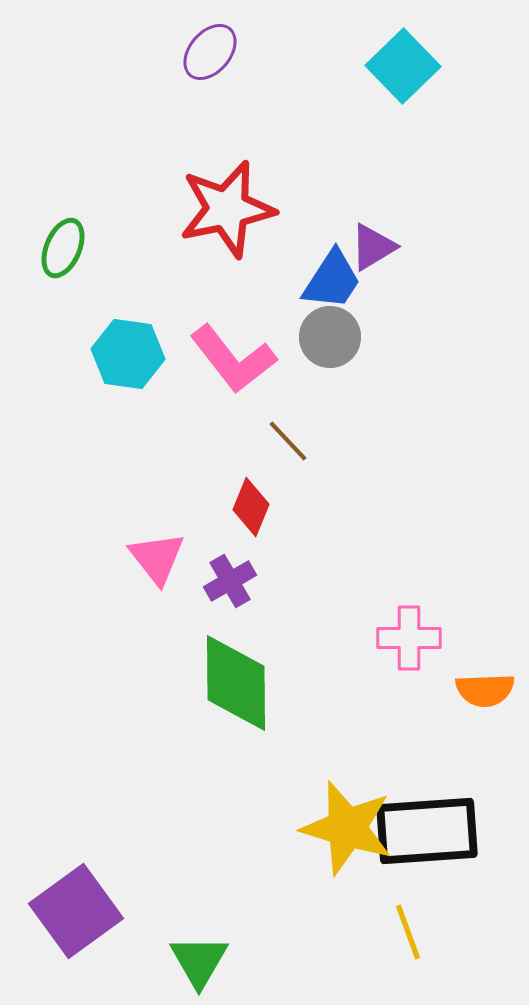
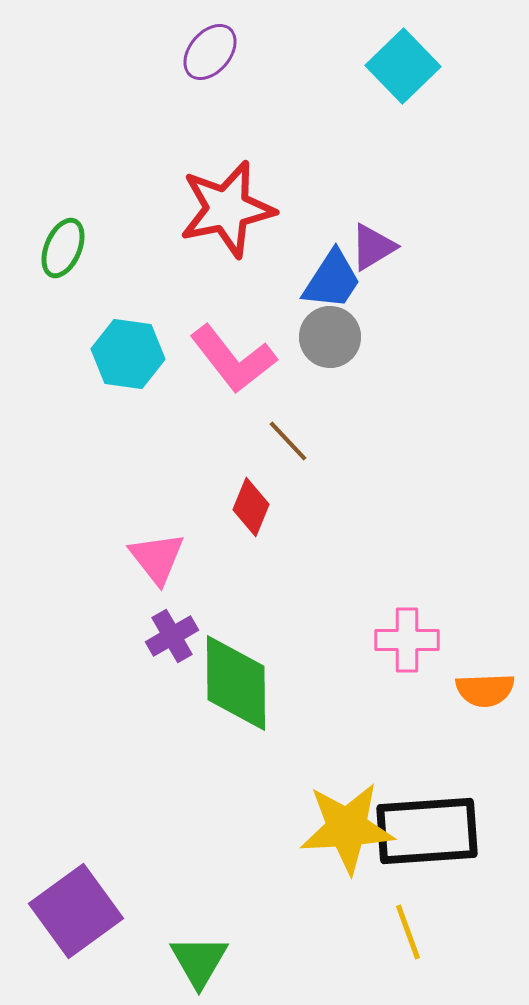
purple cross: moved 58 px left, 55 px down
pink cross: moved 2 px left, 2 px down
yellow star: rotated 20 degrees counterclockwise
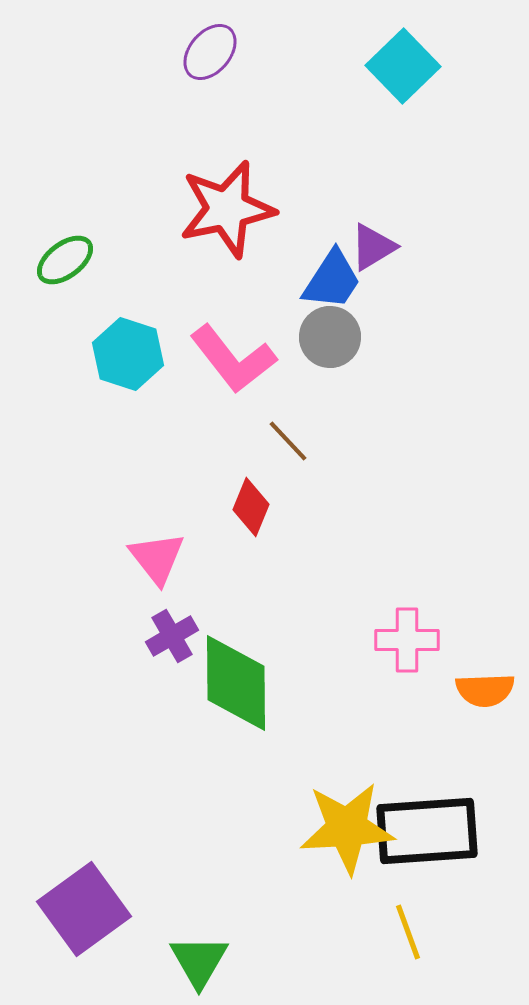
green ellipse: moved 2 px right, 12 px down; rotated 30 degrees clockwise
cyan hexagon: rotated 10 degrees clockwise
purple square: moved 8 px right, 2 px up
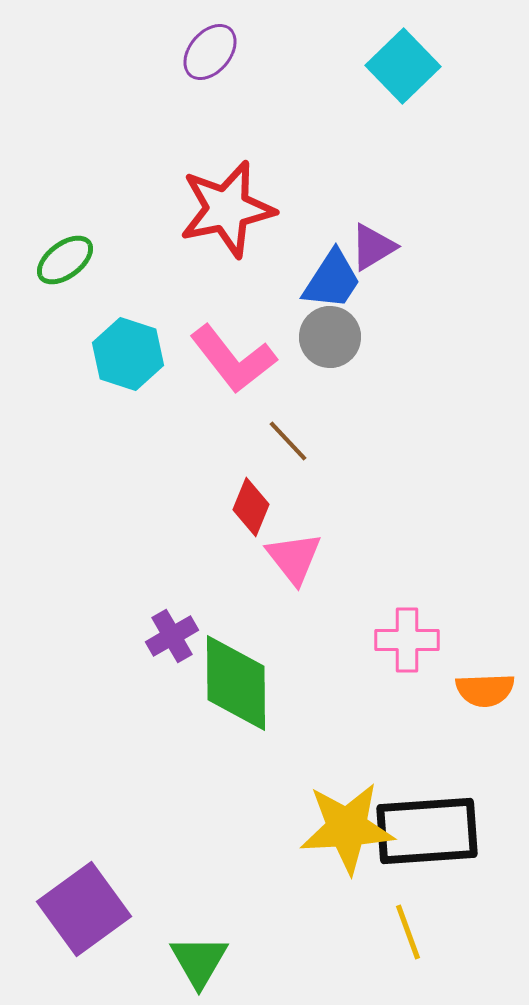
pink triangle: moved 137 px right
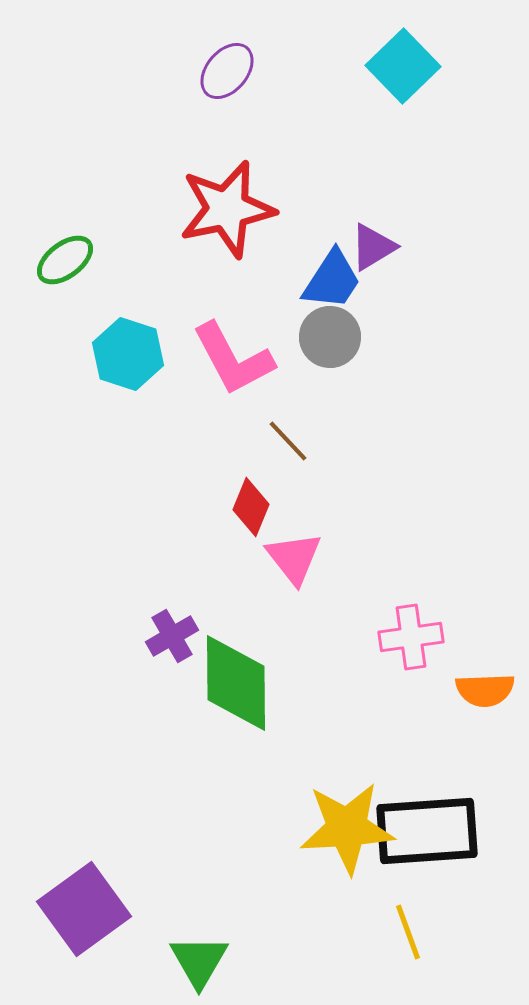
purple ellipse: moved 17 px right, 19 px down
pink L-shape: rotated 10 degrees clockwise
pink cross: moved 4 px right, 3 px up; rotated 8 degrees counterclockwise
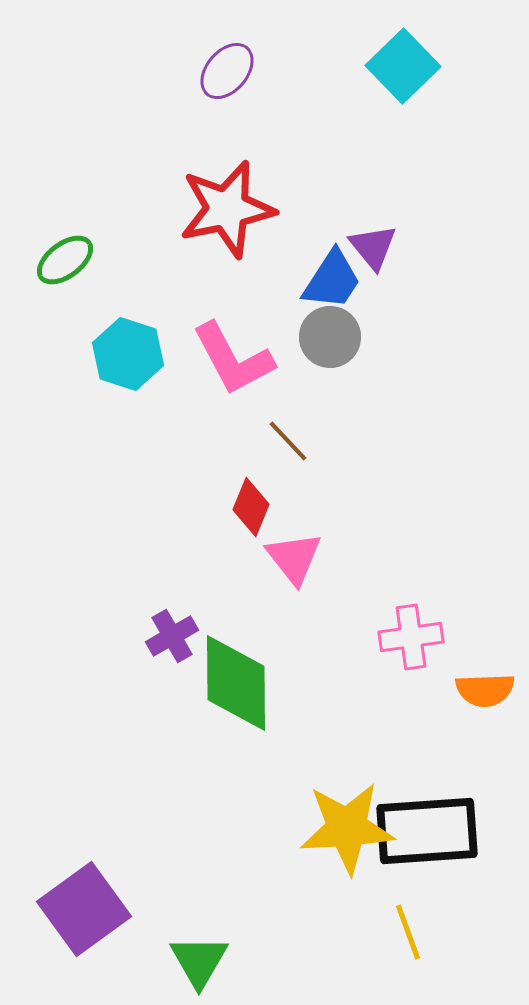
purple triangle: rotated 38 degrees counterclockwise
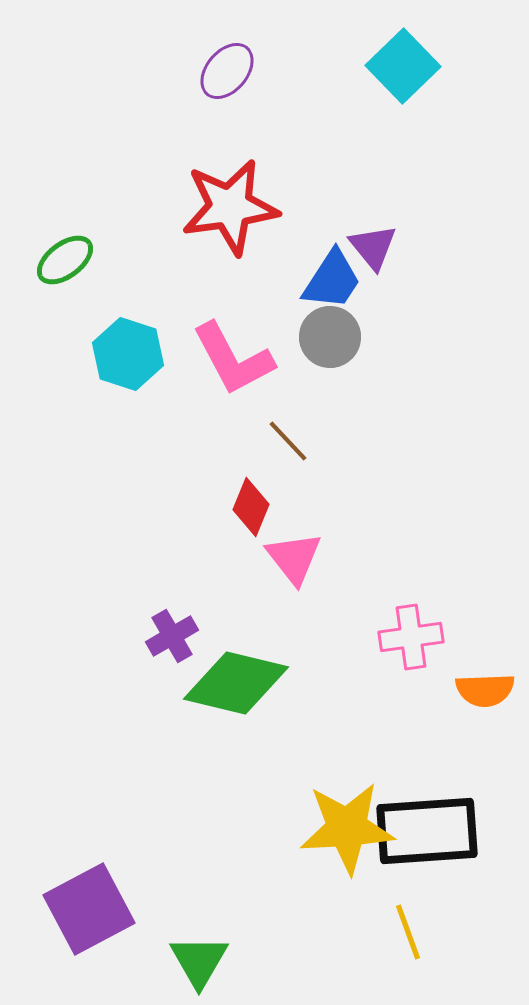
red star: moved 3 px right, 2 px up; rotated 4 degrees clockwise
green diamond: rotated 76 degrees counterclockwise
purple square: moved 5 px right; rotated 8 degrees clockwise
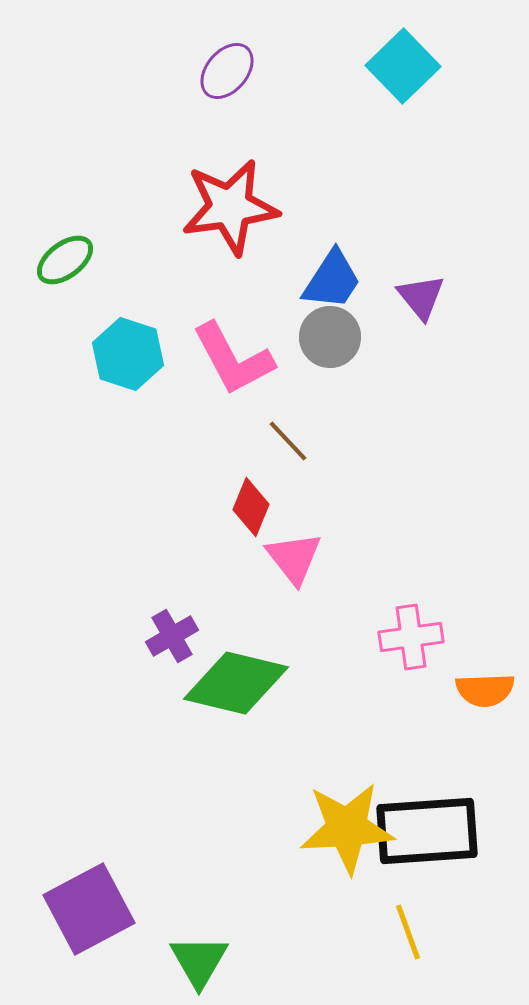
purple triangle: moved 48 px right, 50 px down
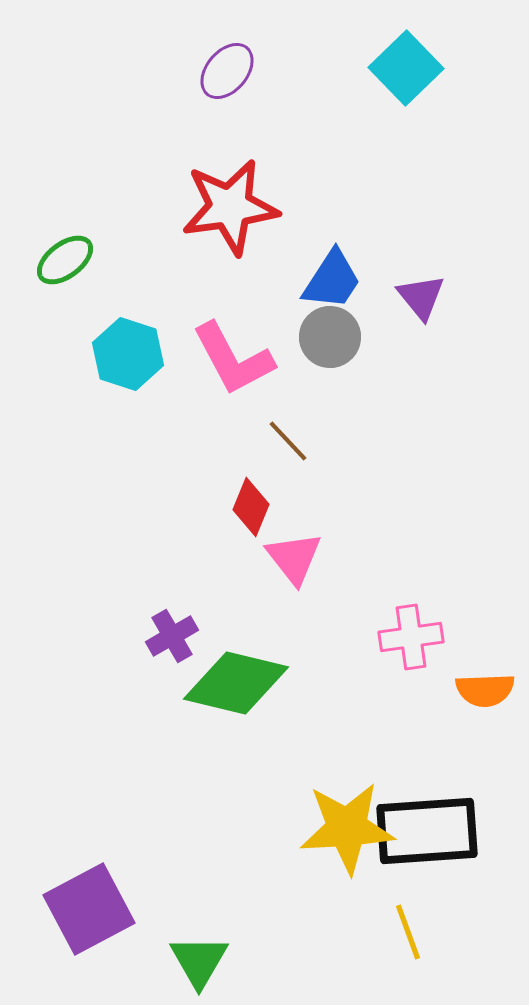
cyan square: moved 3 px right, 2 px down
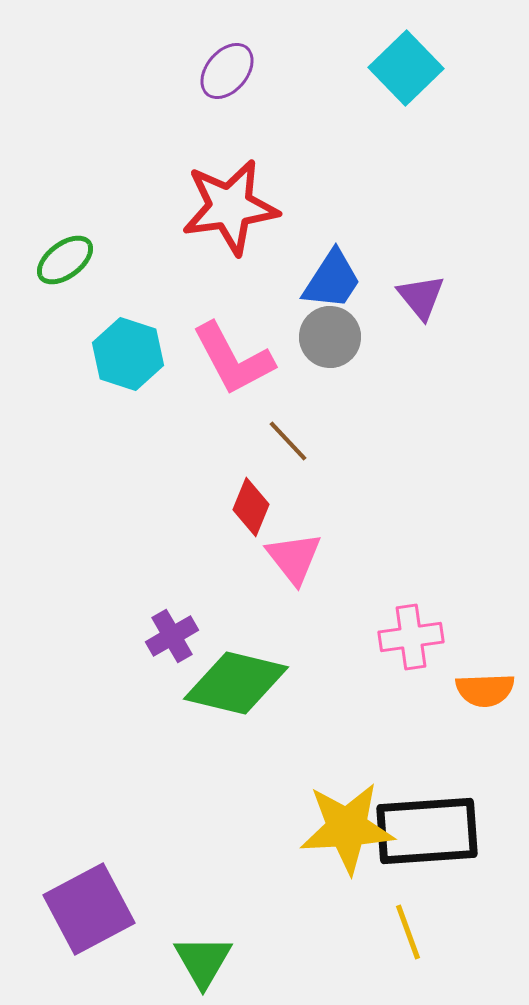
green triangle: moved 4 px right
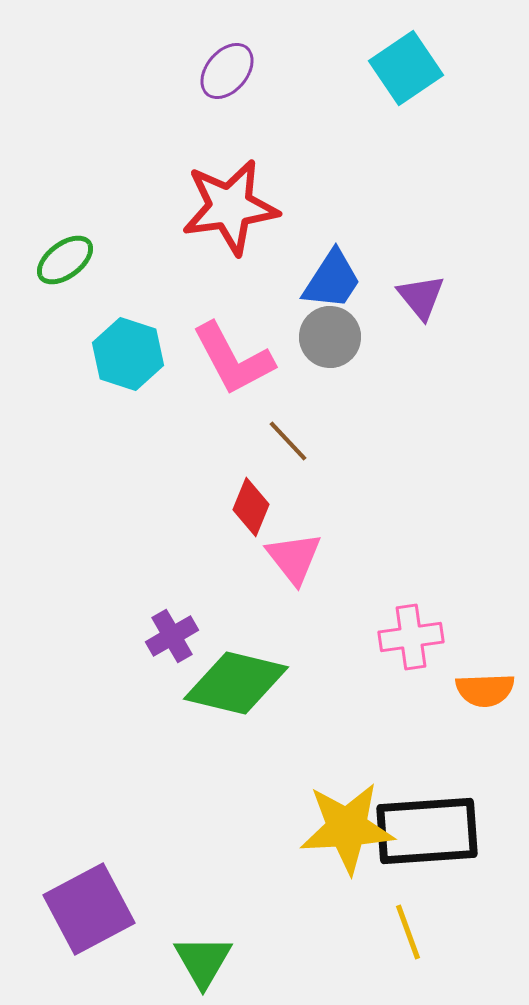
cyan square: rotated 10 degrees clockwise
